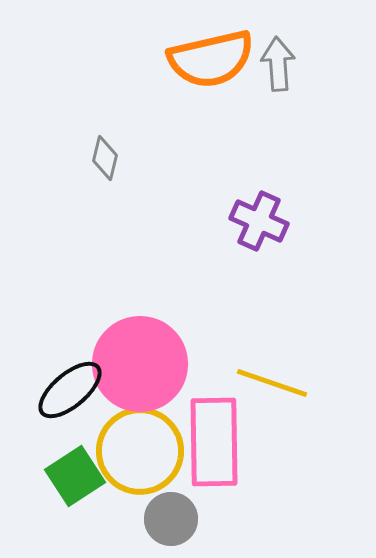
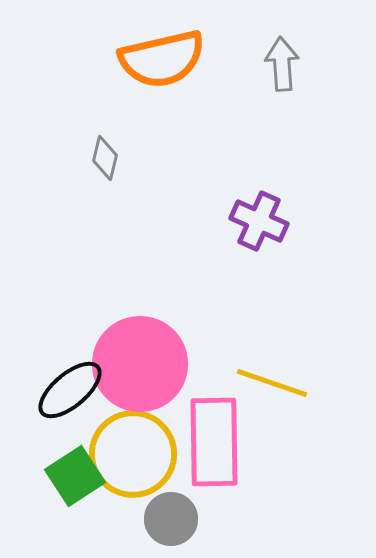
orange semicircle: moved 49 px left
gray arrow: moved 4 px right
yellow circle: moved 7 px left, 3 px down
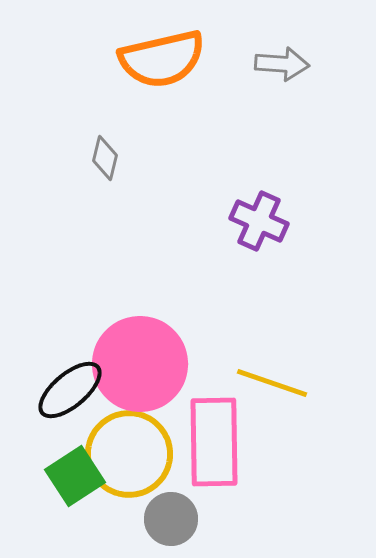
gray arrow: rotated 98 degrees clockwise
yellow circle: moved 4 px left
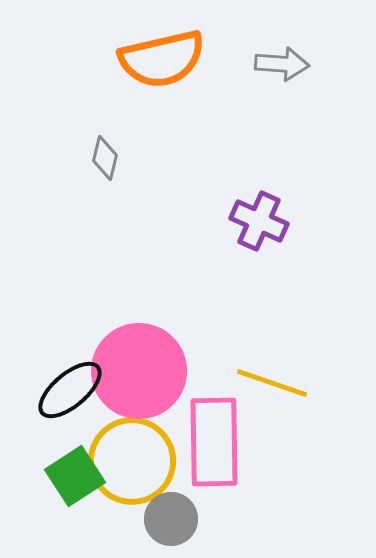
pink circle: moved 1 px left, 7 px down
yellow circle: moved 3 px right, 7 px down
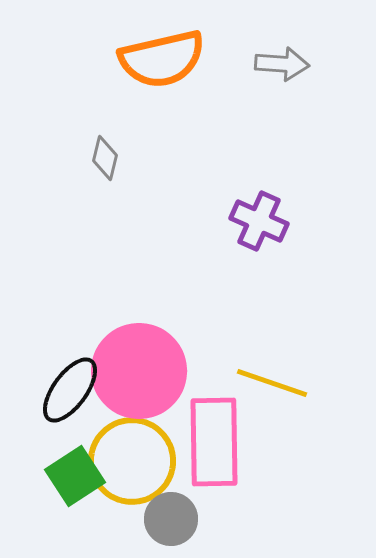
black ellipse: rotated 14 degrees counterclockwise
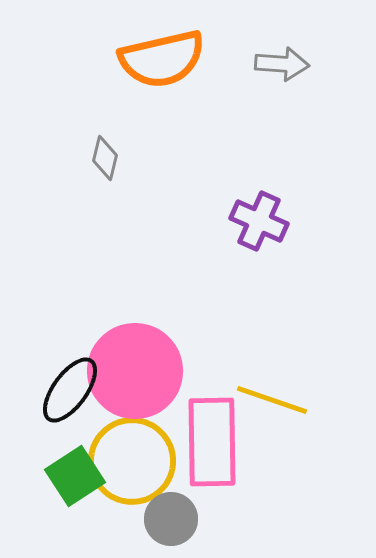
pink circle: moved 4 px left
yellow line: moved 17 px down
pink rectangle: moved 2 px left
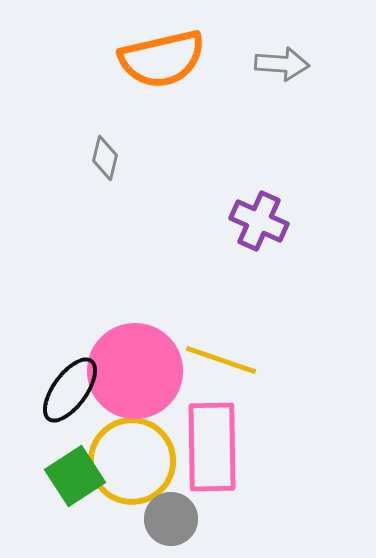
yellow line: moved 51 px left, 40 px up
pink rectangle: moved 5 px down
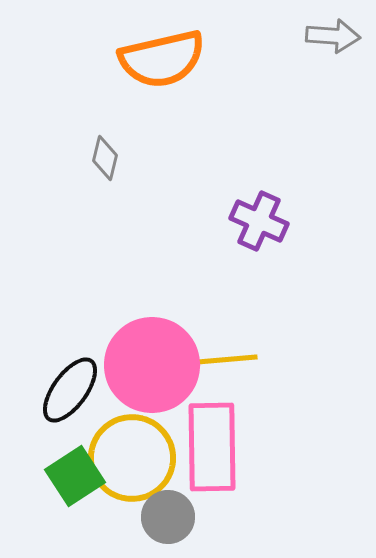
gray arrow: moved 51 px right, 28 px up
yellow line: rotated 24 degrees counterclockwise
pink circle: moved 17 px right, 6 px up
yellow circle: moved 3 px up
gray circle: moved 3 px left, 2 px up
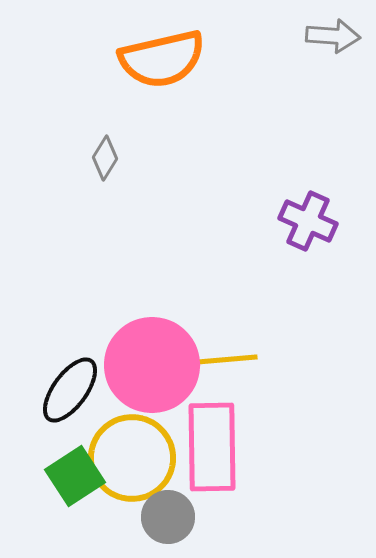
gray diamond: rotated 18 degrees clockwise
purple cross: moved 49 px right
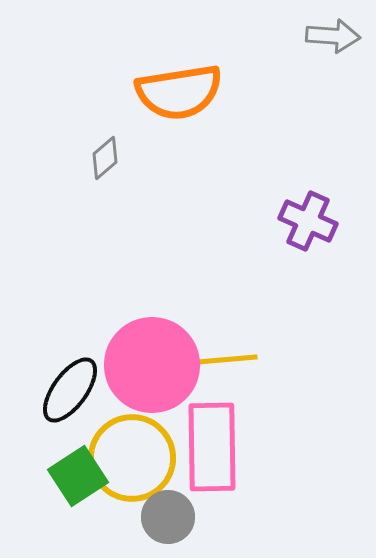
orange semicircle: moved 17 px right, 33 px down; rotated 4 degrees clockwise
gray diamond: rotated 18 degrees clockwise
green square: moved 3 px right
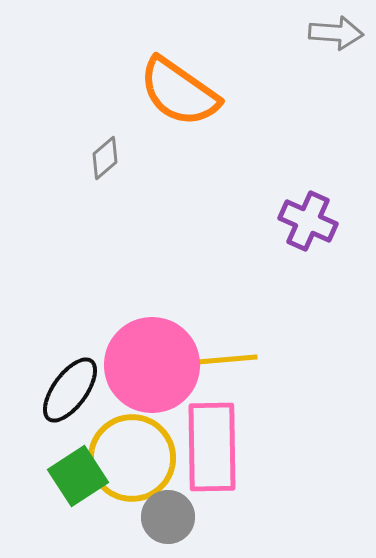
gray arrow: moved 3 px right, 3 px up
orange semicircle: rotated 44 degrees clockwise
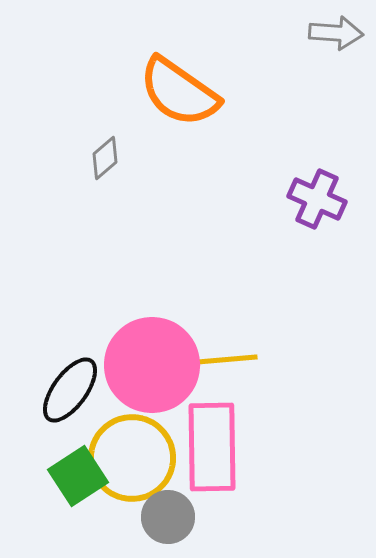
purple cross: moved 9 px right, 22 px up
